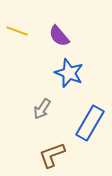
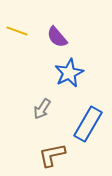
purple semicircle: moved 2 px left, 1 px down
blue star: rotated 24 degrees clockwise
blue rectangle: moved 2 px left, 1 px down
brown L-shape: rotated 8 degrees clockwise
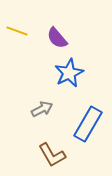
purple semicircle: moved 1 px down
gray arrow: rotated 150 degrees counterclockwise
brown L-shape: rotated 108 degrees counterclockwise
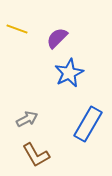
yellow line: moved 2 px up
purple semicircle: rotated 85 degrees clockwise
gray arrow: moved 15 px left, 10 px down
brown L-shape: moved 16 px left
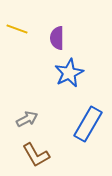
purple semicircle: rotated 45 degrees counterclockwise
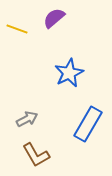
purple semicircle: moved 3 px left, 20 px up; rotated 50 degrees clockwise
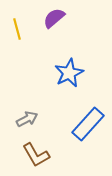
yellow line: rotated 55 degrees clockwise
blue rectangle: rotated 12 degrees clockwise
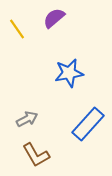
yellow line: rotated 20 degrees counterclockwise
blue star: rotated 16 degrees clockwise
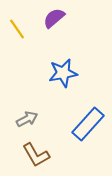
blue star: moved 6 px left
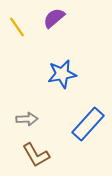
yellow line: moved 2 px up
blue star: moved 1 px left, 1 px down
gray arrow: rotated 25 degrees clockwise
